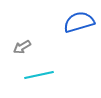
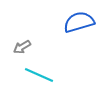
cyan line: rotated 36 degrees clockwise
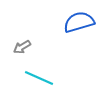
cyan line: moved 3 px down
